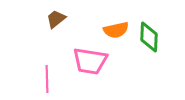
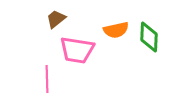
pink trapezoid: moved 13 px left, 11 px up
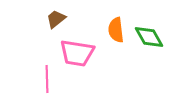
orange semicircle: rotated 95 degrees clockwise
green diamond: rotated 32 degrees counterclockwise
pink trapezoid: moved 3 px down
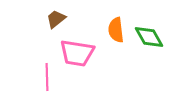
pink line: moved 2 px up
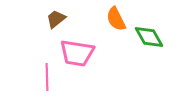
orange semicircle: moved 11 px up; rotated 20 degrees counterclockwise
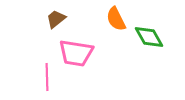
pink trapezoid: moved 1 px left
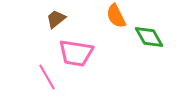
orange semicircle: moved 3 px up
pink line: rotated 28 degrees counterclockwise
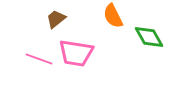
orange semicircle: moved 3 px left
pink line: moved 8 px left, 18 px up; rotated 40 degrees counterclockwise
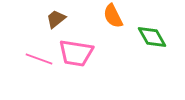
green diamond: moved 3 px right
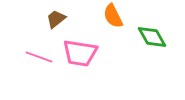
pink trapezoid: moved 4 px right
pink line: moved 2 px up
